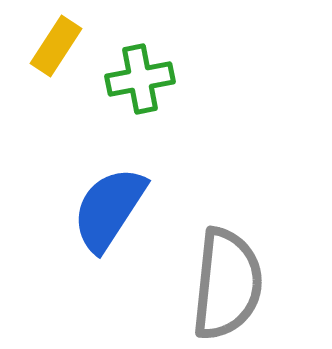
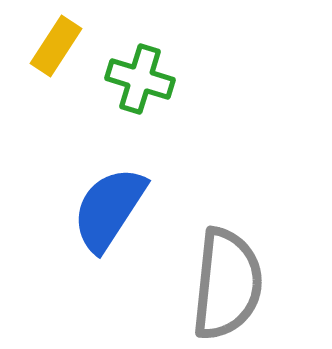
green cross: rotated 28 degrees clockwise
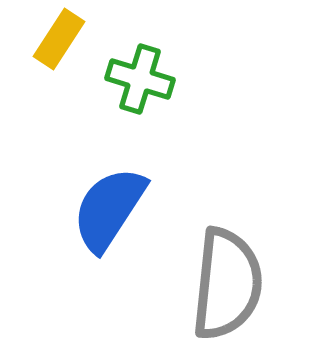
yellow rectangle: moved 3 px right, 7 px up
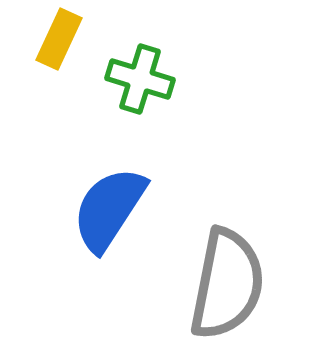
yellow rectangle: rotated 8 degrees counterclockwise
gray semicircle: rotated 5 degrees clockwise
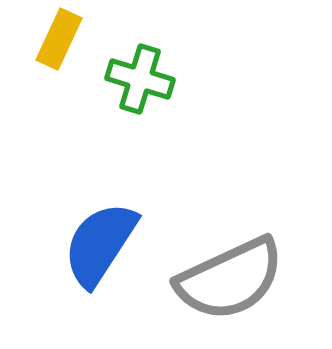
blue semicircle: moved 9 px left, 35 px down
gray semicircle: moved 3 px right, 5 px up; rotated 54 degrees clockwise
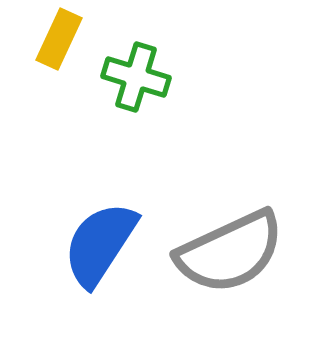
green cross: moved 4 px left, 2 px up
gray semicircle: moved 27 px up
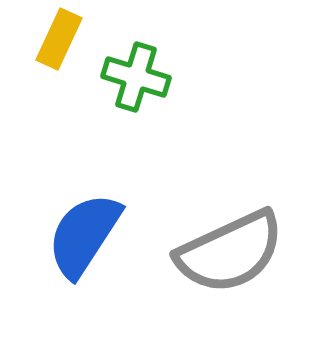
blue semicircle: moved 16 px left, 9 px up
